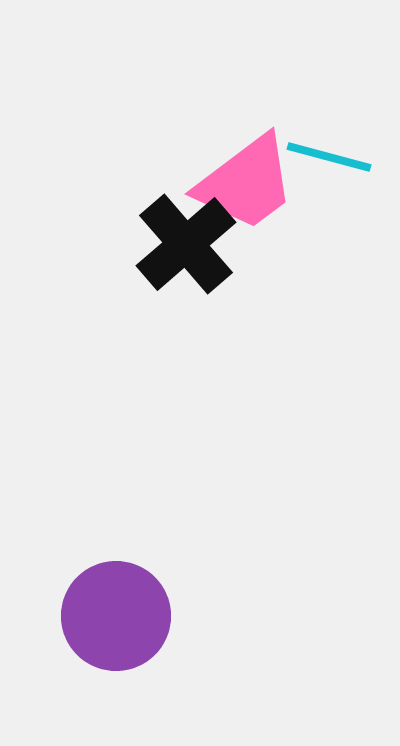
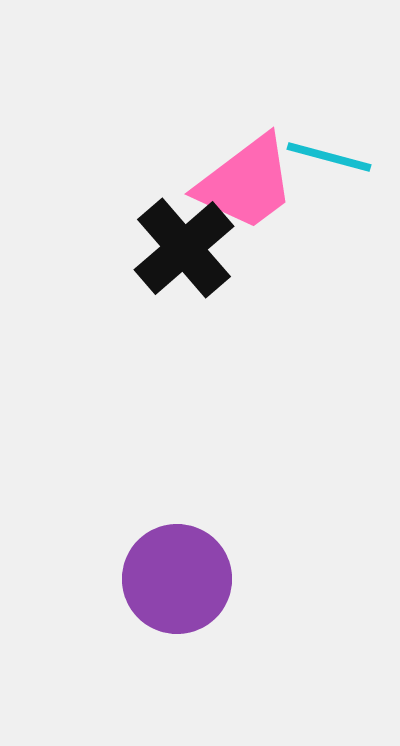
black cross: moved 2 px left, 4 px down
purple circle: moved 61 px right, 37 px up
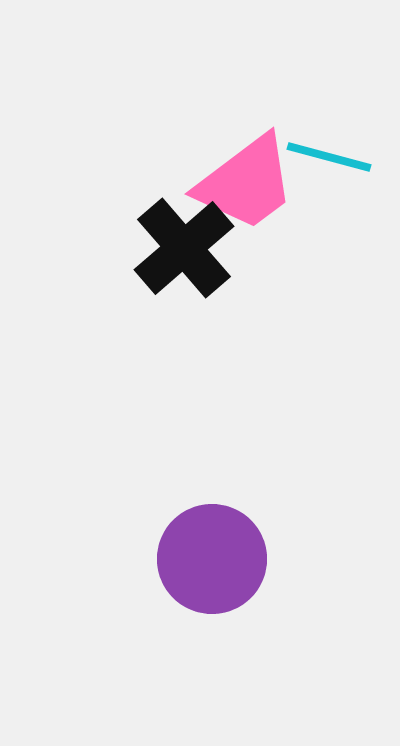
purple circle: moved 35 px right, 20 px up
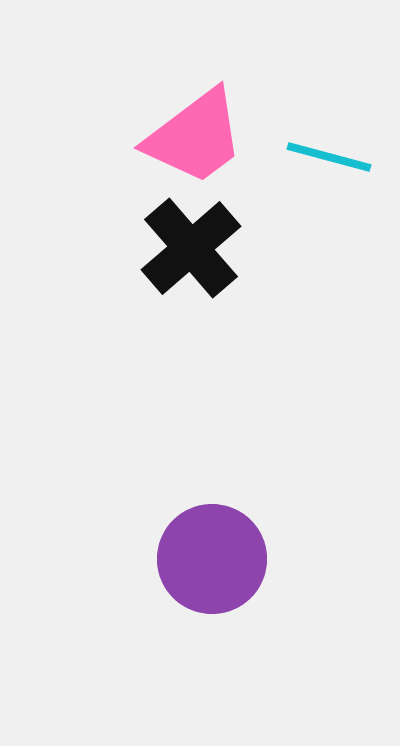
pink trapezoid: moved 51 px left, 46 px up
black cross: moved 7 px right
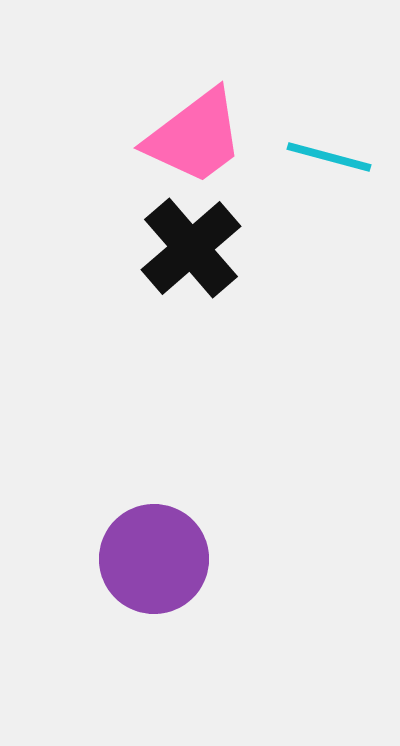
purple circle: moved 58 px left
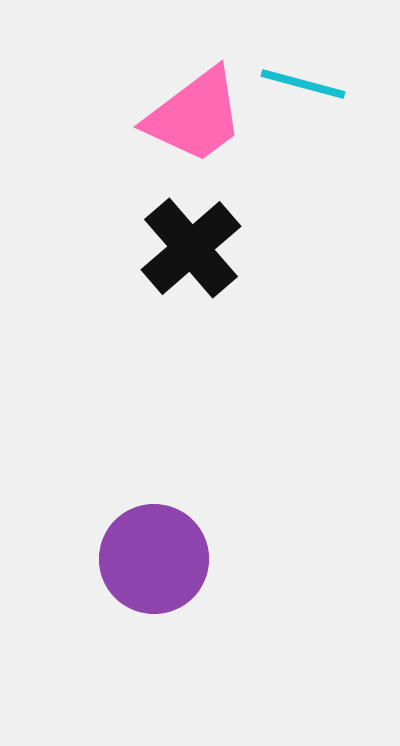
pink trapezoid: moved 21 px up
cyan line: moved 26 px left, 73 px up
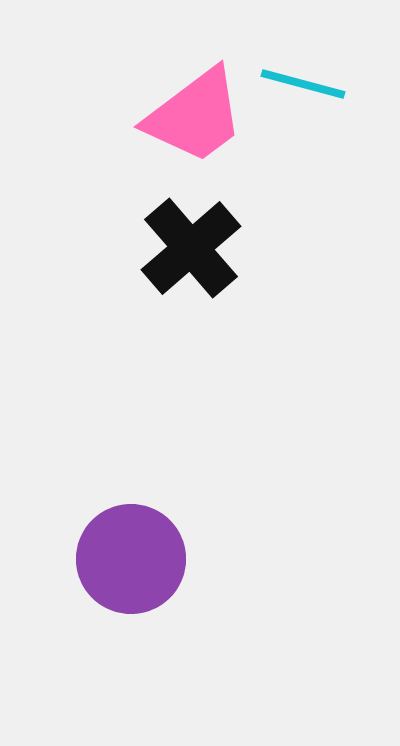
purple circle: moved 23 px left
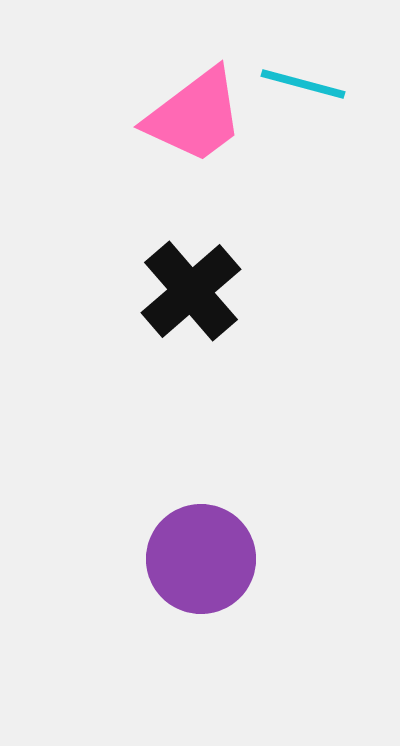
black cross: moved 43 px down
purple circle: moved 70 px right
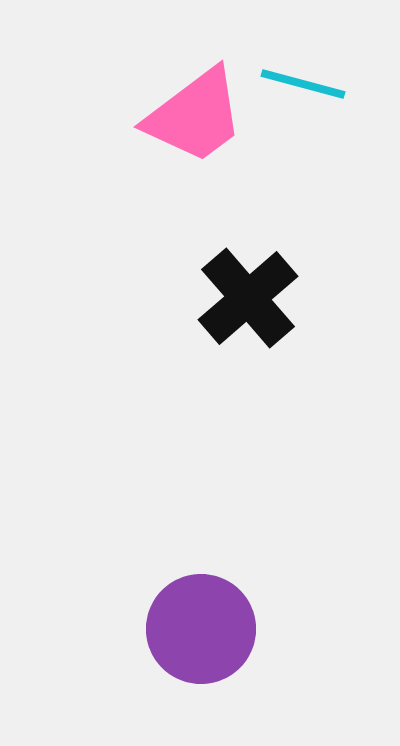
black cross: moved 57 px right, 7 px down
purple circle: moved 70 px down
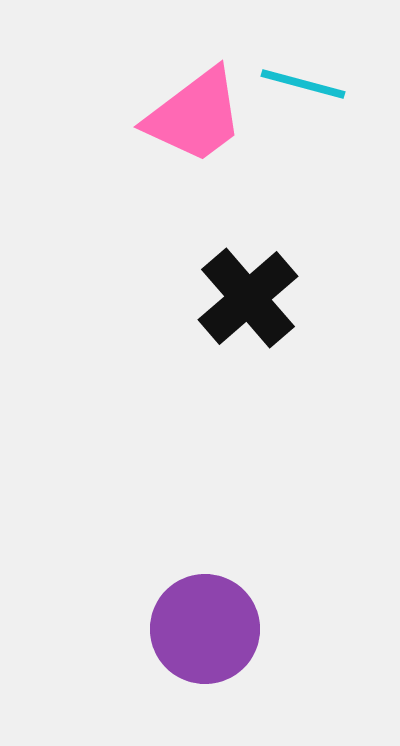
purple circle: moved 4 px right
